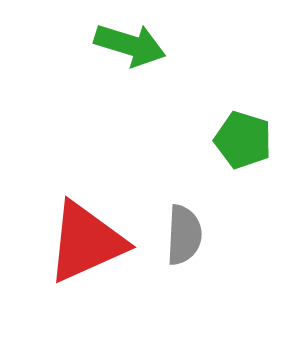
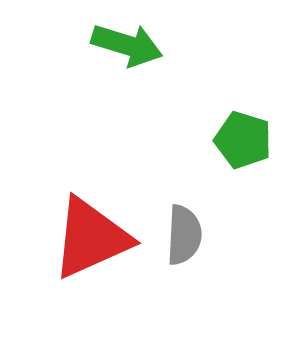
green arrow: moved 3 px left
red triangle: moved 5 px right, 4 px up
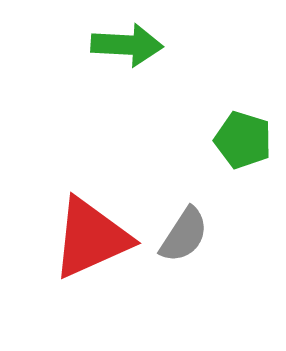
green arrow: rotated 14 degrees counterclockwise
gray semicircle: rotated 30 degrees clockwise
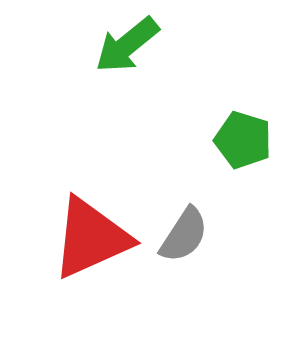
green arrow: rotated 138 degrees clockwise
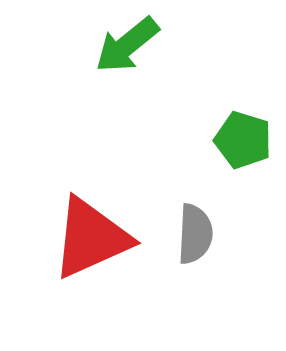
gray semicircle: moved 11 px right, 1 px up; rotated 30 degrees counterclockwise
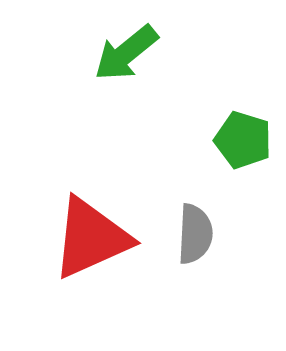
green arrow: moved 1 px left, 8 px down
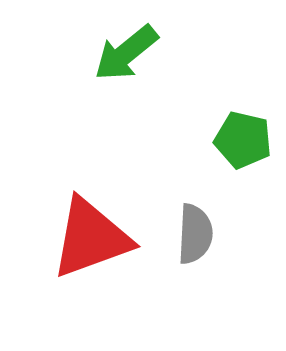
green pentagon: rotated 4 degrees counterclockwise
red triangle: rotated 4 degrees clockwise
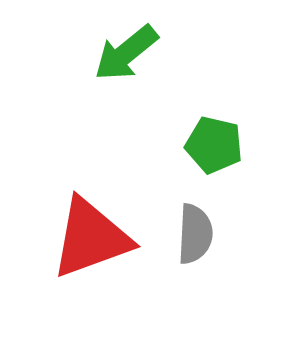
green pentagon: moved 29 px left, 5 px down
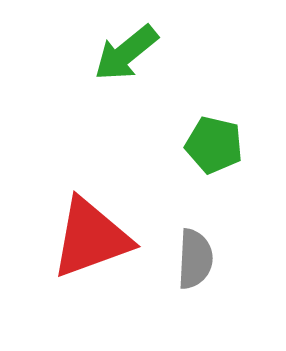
gray semicircle: moved 25 px down
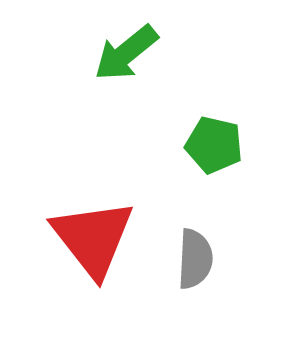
red triangle: moved 2 px right; rotated 48 degrees counterclockwise
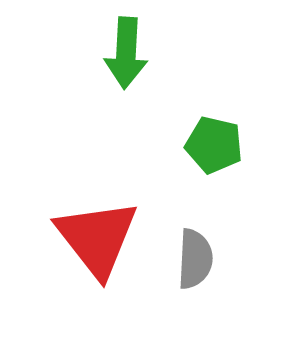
green arrow: rotated 48 degrees counterclockwise
red triangle: moved 4 px right
